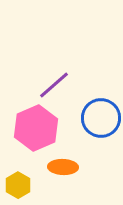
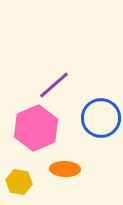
orange ellipse: moved 2 px right, 2 px down
yellow hexagon: moved 1 px right, 3 px up; rotated 20 degrees counterclockwise
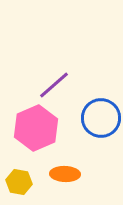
orange ellipse: moved 5 px down
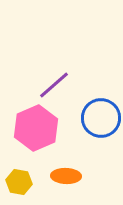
orange ellipse: moved 1 px right, 2 px down
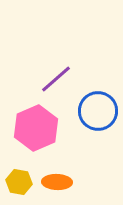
purple line: moved 2 px right, 6 px up
blue circle: moved 3 px left, 7 px up
orange ellipse: moved 9 px left, 6 px down
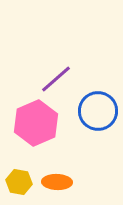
pink hexagon: moved 5 px up
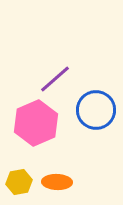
purple line: moved 1 px left
blue circle: moved 2 px left, 1 px up
yellow hexagon: rotated 20 degrees counterclockwise
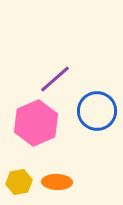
blue circle: moved 1 px right, 1 px down
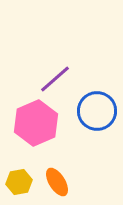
orange ellipse: rotated 56 degrees clockwise
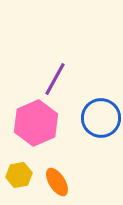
purple line: rotated 20 degrees counterclockwise
blue circle: moved 4 px right, 7 px down
yellow hexagon: moved 7 px up
